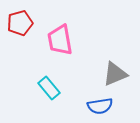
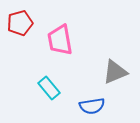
gray triangle: moved 2 px up
blue semicircle: moved 8 px left
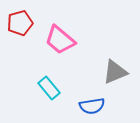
pink trapezoid: rotated 40 degrees counterclockwise
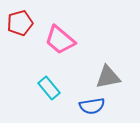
gray triangle: moved 7 px left, 5 px down; rotated 12 degrees clockwise
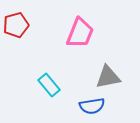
red pentagon: moved 4 px left, 2 px down
pink trapezoid: moved 20 px right, 7 px up; rotated 108 degrees counterclockwise
cyan rectangle: moved 3 px up
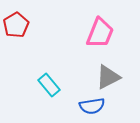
red pentagon: rotated 15 degrees counterclockwise
pink trapezoid: moved 20 px right
gray triangle: rotated 16 degrees counterclockwise
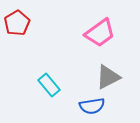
red pentagon: moved 1 px right, 2 px up
pink trapezoid: rotated 32 degrees clockwise
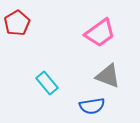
gray triangle: moved 1 px up; rotated 48 degrees clockwise
cyan rectangle: moved 2 px left, 2 px up
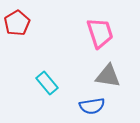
pink trapezoid: rotated 72 degrees counterclockwise
gray triangle: rotated 12 degrees counterclockwise
